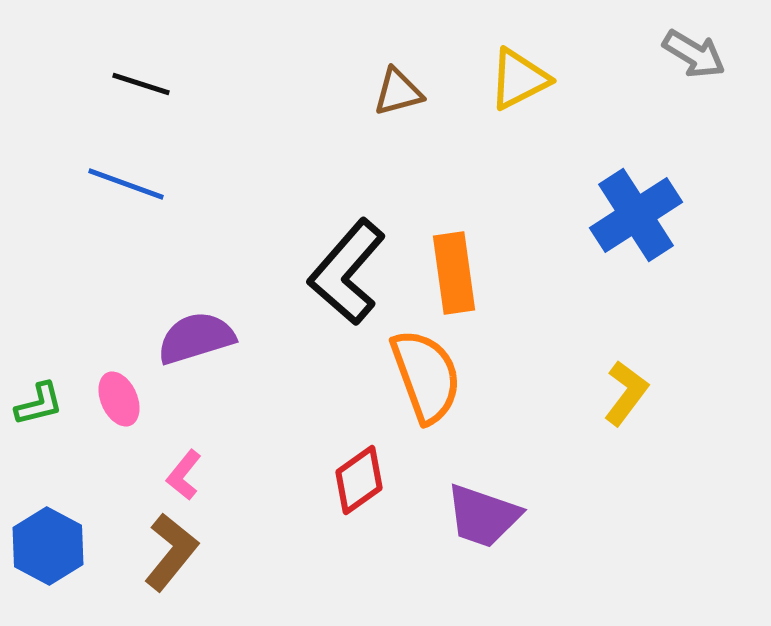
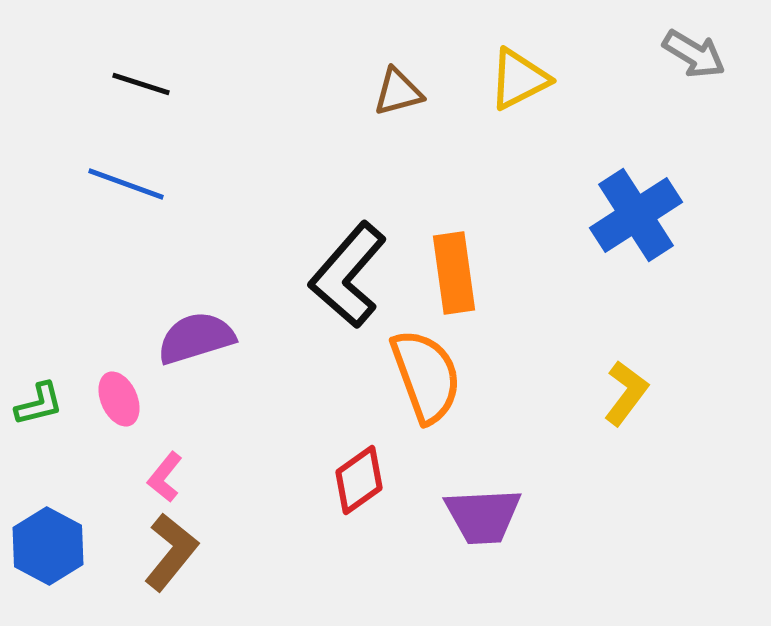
black L-shape: moved 1 px right, 3 px down
pink L-shape: moved 19 px left, 2 px down
purple trapezoid: rotated 22 degrees counterclockwise
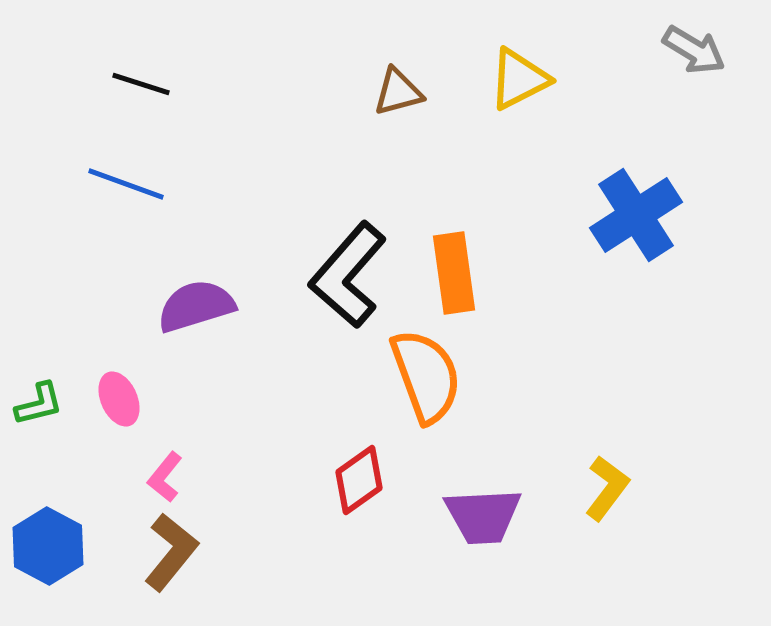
gray arrow: moved 4 px up
purple semicircle: moved 32 px up
yellow L-shape: moved 19 px left, 95 px down
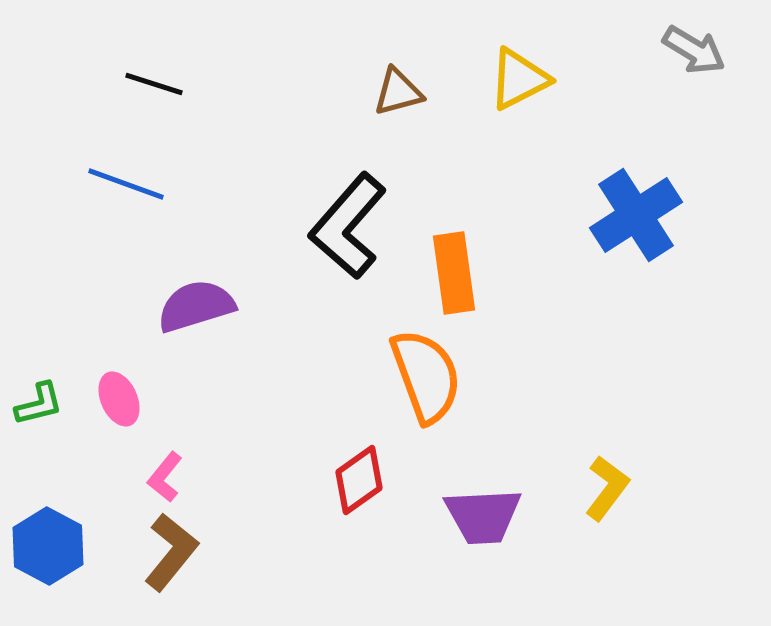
black line: moved 13 px right
black L-shape: moved 49 px up
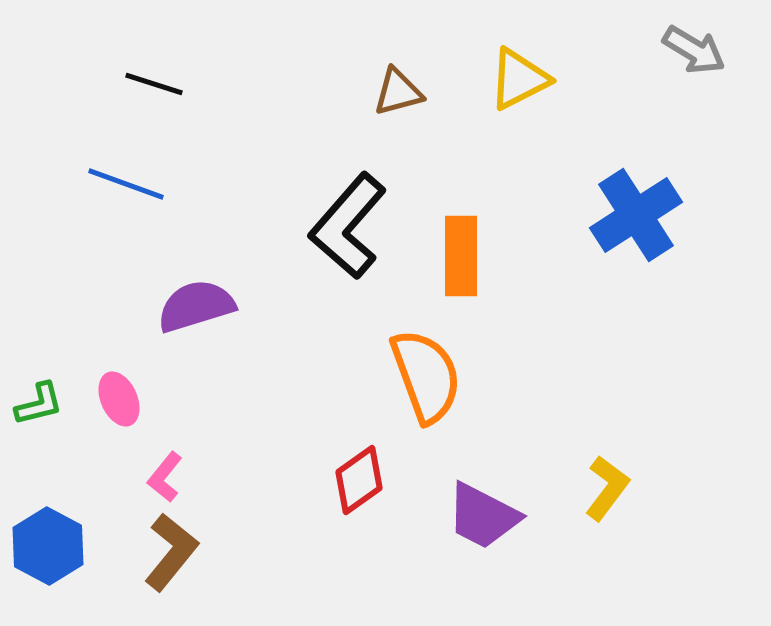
orange rectangle: moved 7 px right, 17 px up; rotated 8 degrees clockwise
purple trapezoid: rotated 30 degrees clockwise
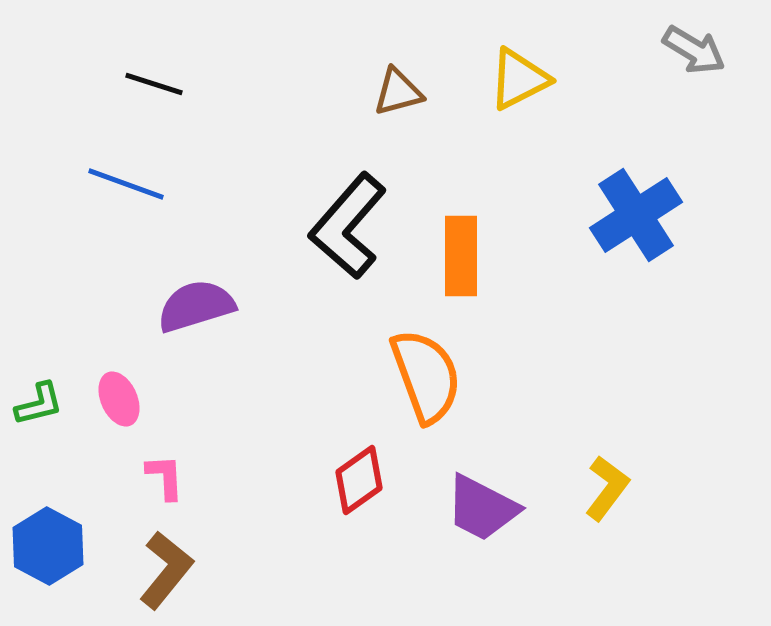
pink L-shape: rotated 138 degrees clockwise
purple trapezoid: moved 1 px left, 8 px up
brown L-shape: moved 5 px left, 18 px down
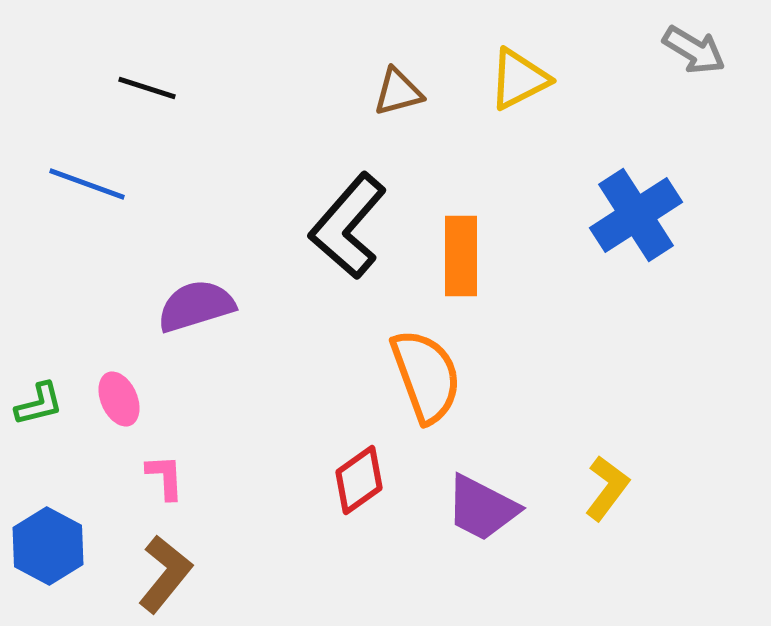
black line: moved 7 px left, 4 px down
blue line: moved 39 px left
brown L-shape: moved 1 px left, 4 px down
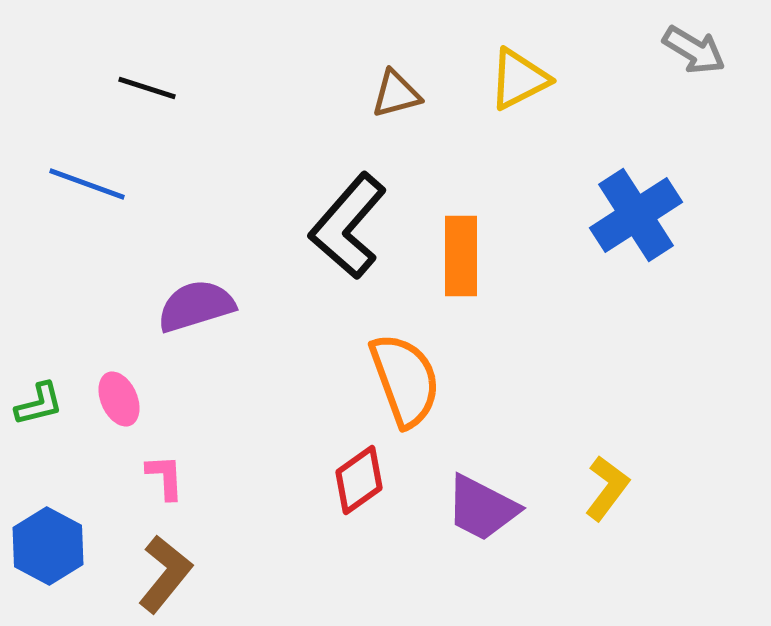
brown triangle: moved 2 px left, 2 px down
orange semicircle: moved 21 px left, 4 px down
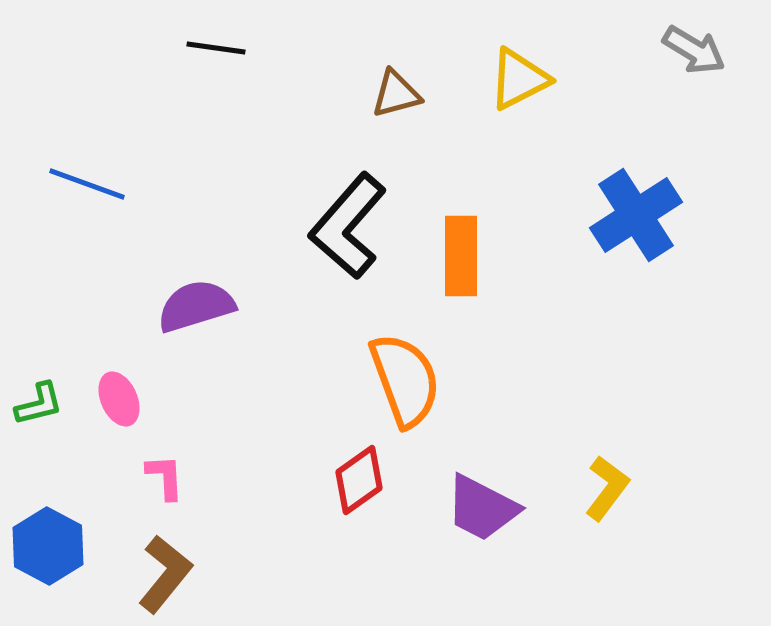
black line: moved 69 px right, 40 px up; rotated 10 degrees counterclockwise
